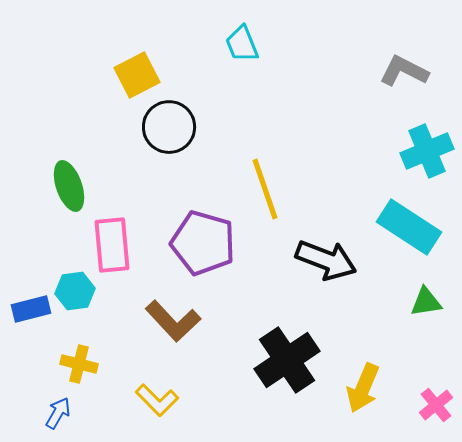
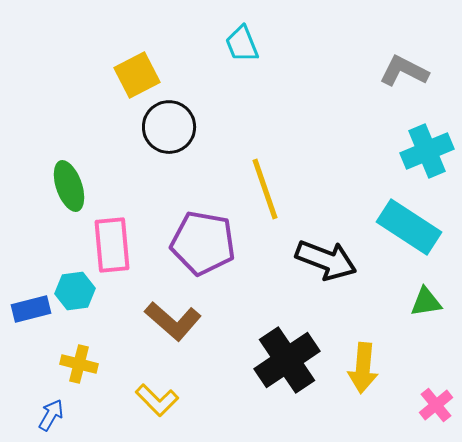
purple pentagon: rotated 6 degrees counterclockwise
brown L-shape: rotated 6 degrees counterclockwise
yellow arrow: moved 20 px up; rotated 18 degrees counterclockwise
blue arrow: moved 7 px left, 2 px down
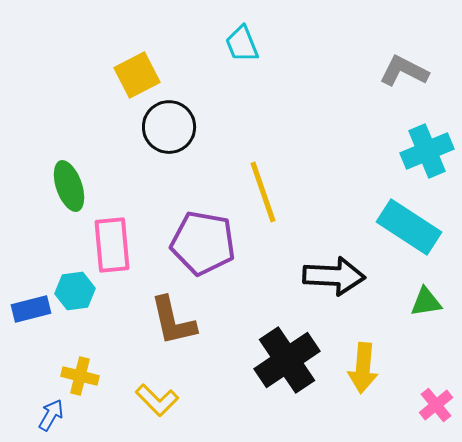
yellow line: moved 2 px left, 3 px down
black arrow: moved 8 px right, 16 px down; rotated 18 degrees counterclockwise
brown L-shape: rotated 36 degrees clockwise
yellow cross: moved 1 px right, 12 px down
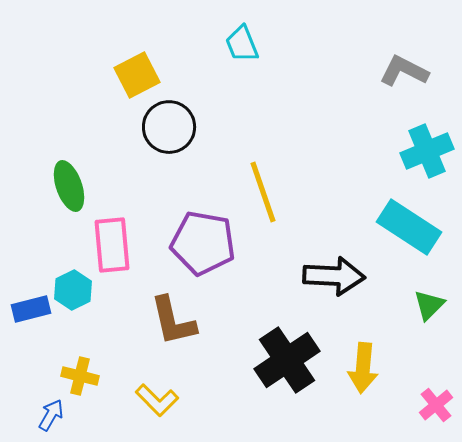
cyan hexagon: moved 2 px left, 1 px up; rotated 18 degrees counterclockwise
green triangle: moved 3 px right, 3 px down; rotated 36 degrees counterclockwise
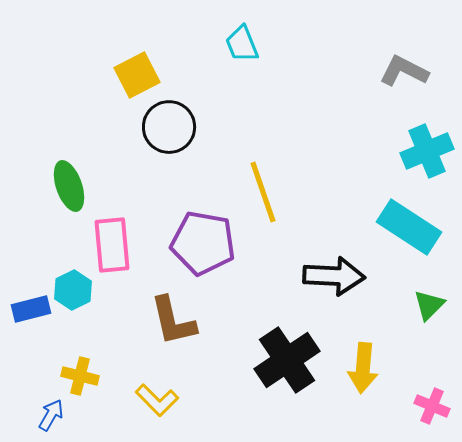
pink cross: moved 4 px left, 1 px down; rotated 28 degrees counterclockwise
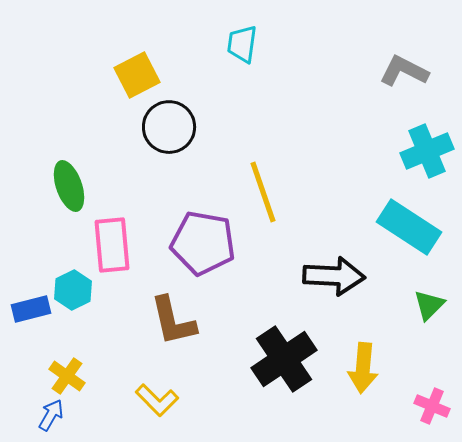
cyan trapezoid: rotated 30 degrees clockwise
black cross: moved 3 px left, 1 px up
yellow cross: moved 13 px left; rotated 21 degrees clockwise
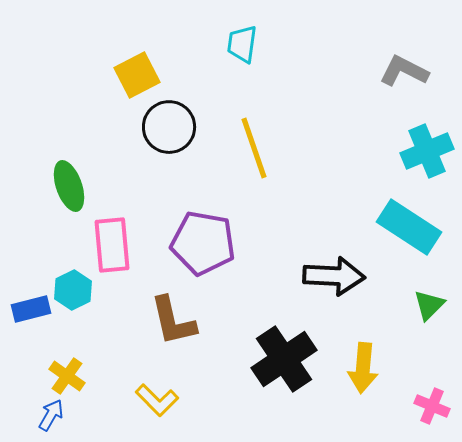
yellow line: moved 9 px left, 44 px up
